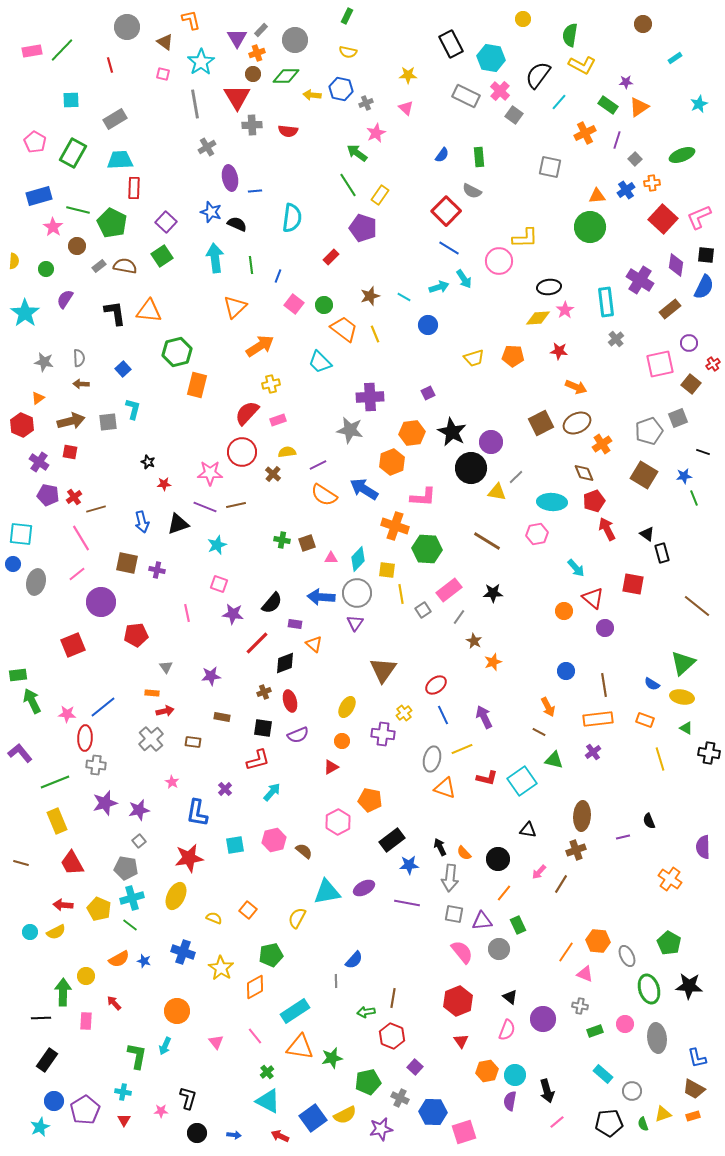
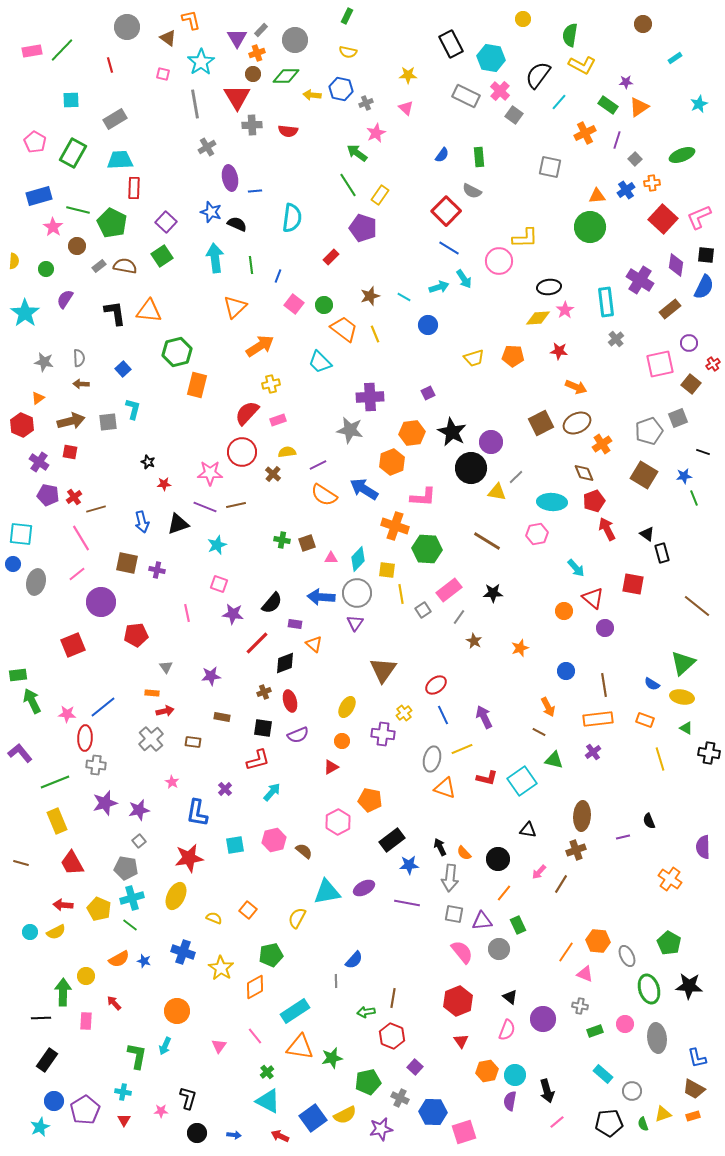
brown triangle at (165, 42): moved 3 px right, 4 px up
orange star at (493, 662): moved 27 px right, 14 px up
pink triangle at (216, 1042): moved 3 px right, 4 px down; rotated 14 degrees clockwise
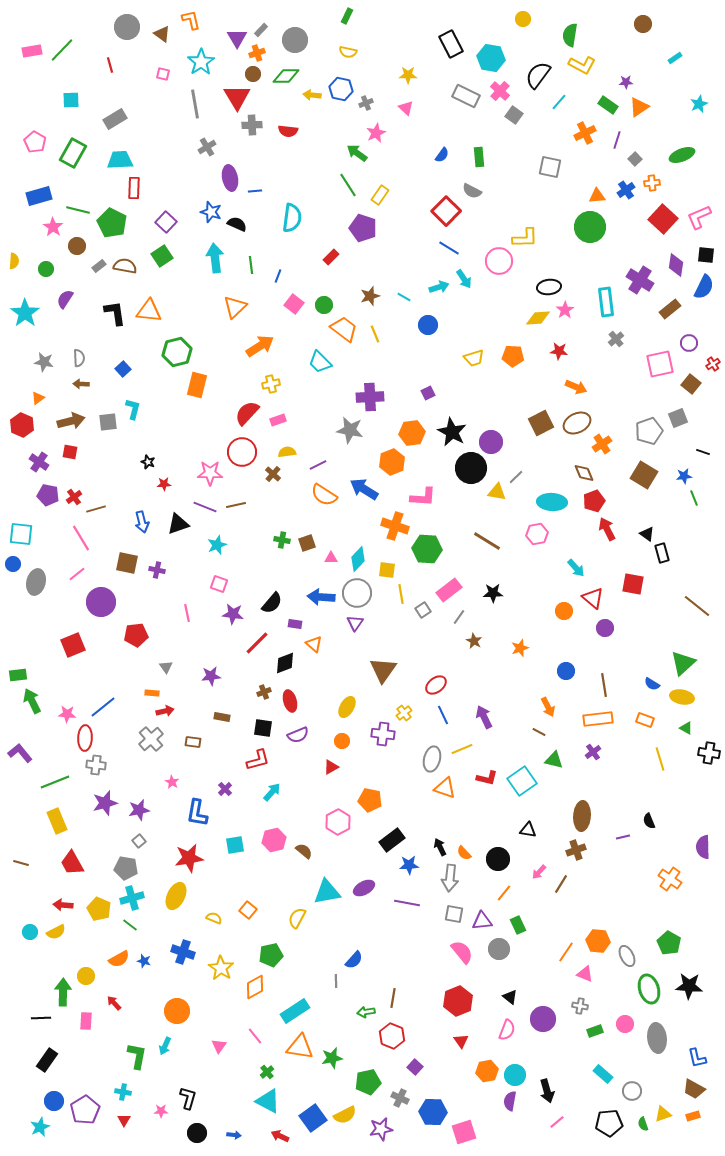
brown triangle at (168, 38): moved 6 px left, 4 px up
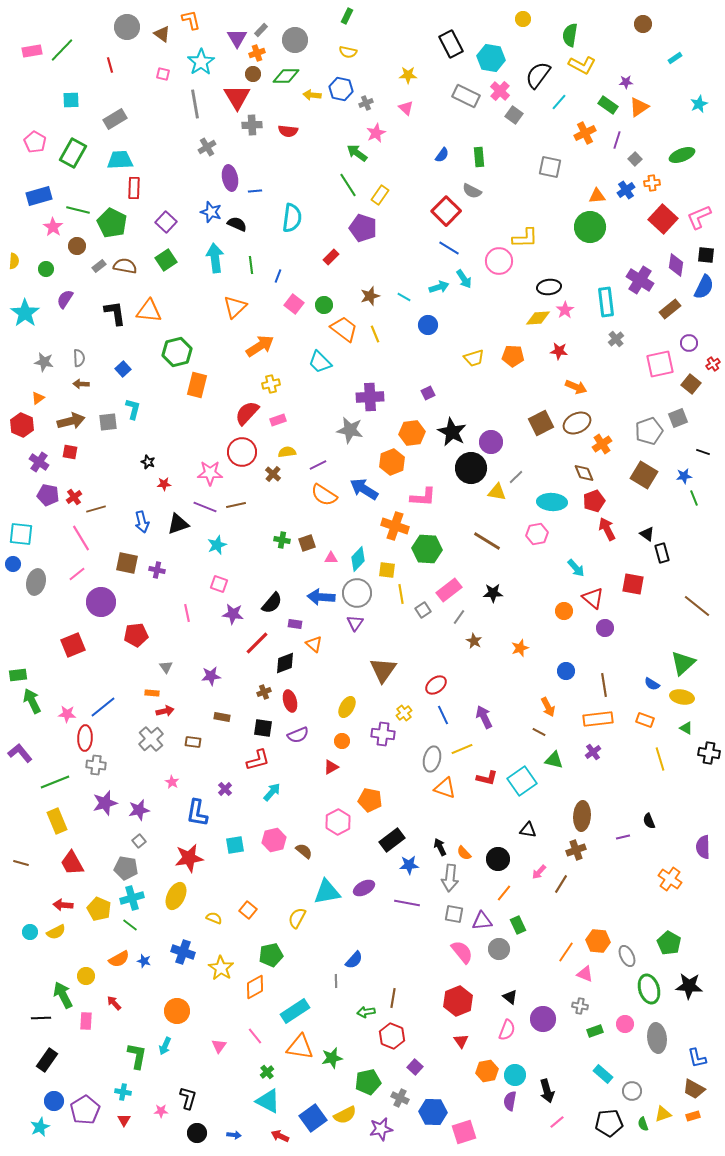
green square at (162, 256): moved 4 px right, 4 px down
green arrow at (63, 992): moved 3 px down; rotated 28 degrees counterclockwise
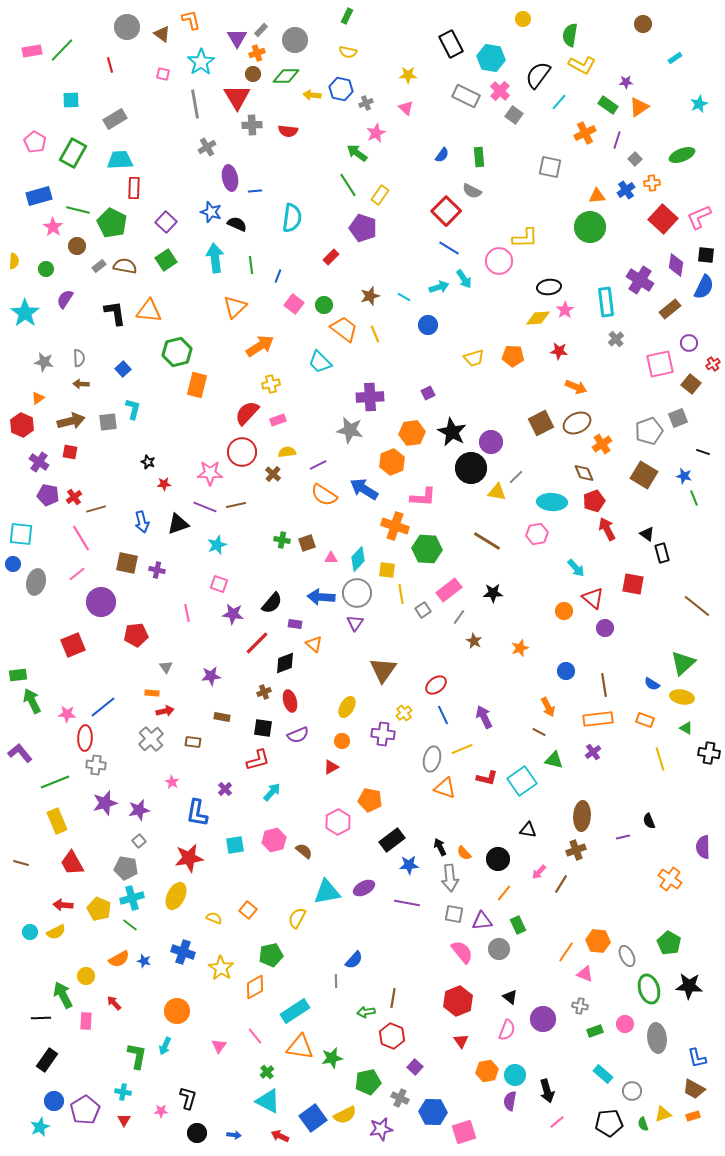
blue star at (684, 476): rotated 21 degrees clockwise
gray arrow at (450, 878): rotated 12 degrees counterclockwise
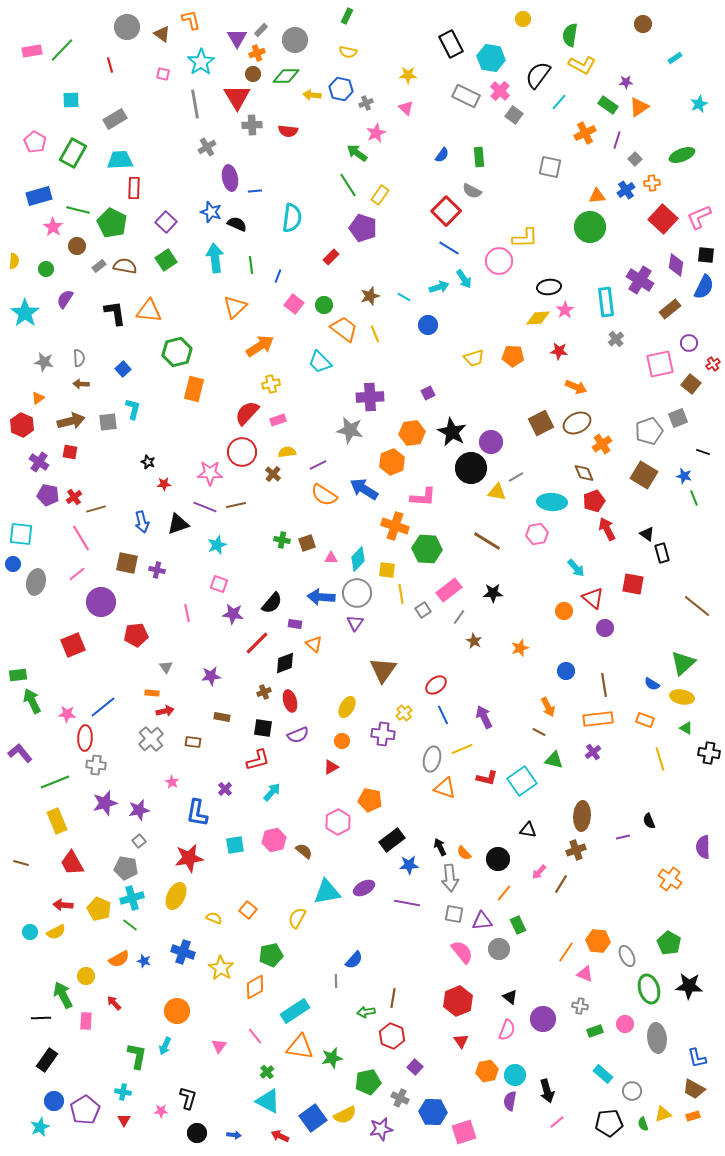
orange rectangle at (197, 385): moved 3 px left, 4 px down
gray line at (516, 477): rotated 14 degrees clockwise
